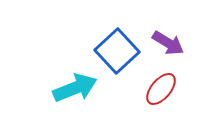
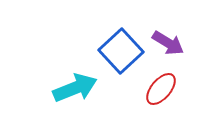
blue square: moved 4 px right
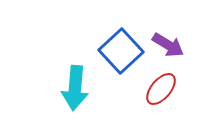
purple arrow: moved 2 px down
cyan arrow: rotated 117 degrees clockwise
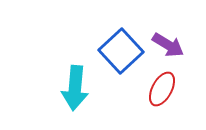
red ellipse: moved 1 px right; rotated 12 degrees counterclockwise
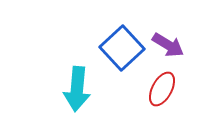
blue square: moved 1 px right, 3 px up
cyan arrow: moved 2 px right, 1 px down
